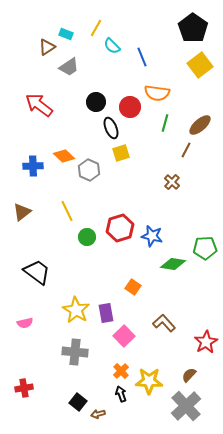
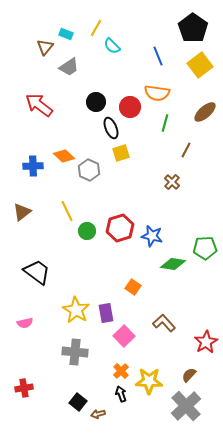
brown triangle at (47, 47): moved 2 px left; rotated 18 degrees counterclockwise
blue line at (142, 57): moved 16 px right, 1 px up
brown ellipse at (200, 125): moved 5 px right, 13 px up
green circle at (87, 237): moved 6 px up
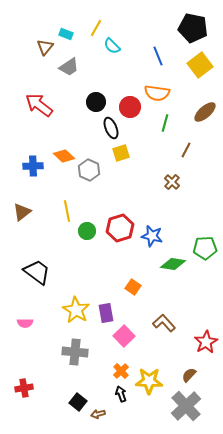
black pentagon at (193, 28): rotated 24 degrees counterclockwise
yellow line at (67, 211): rotated 15 degrees clockwise
pink semicircle at (25, 323): rotated 14 degrees clockwise
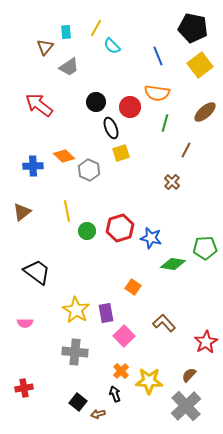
cyan rectangle at (66, 34): moved 2 px up; rotated 64 degrees clockwise
blue star at (152, 236): moved 1 px left, 2 px down
black arrow at (121, 394): moved 6 px left
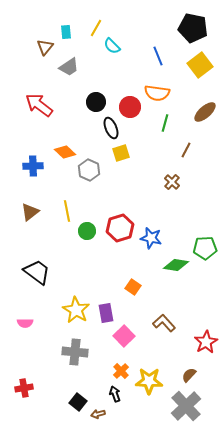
orange diamond at (64, 156): moved 1 px right, 4 px up
brown triangle at (22, 212): moved 8 px right
green diamond at (173, 264): moved 3 px right, 1 px down
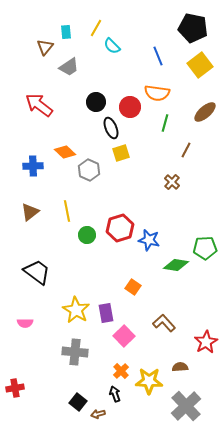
green circle at (87, 231): moved 4 px down
blue star at (151, 238): moved 2 px left, 2 px down
brown semicircle at (189, 375): moved 9 px left, 8 px up; rotated 42 degrees clockwise
red cross at (24, 388): moved 9 px left
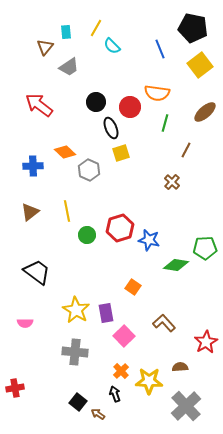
blue line at (158, 56): moved 2 px right, 7 px up
brown arrow at (98, 414): rotated 48 degrees clockwise
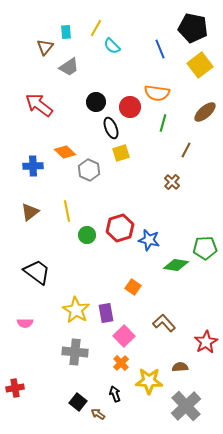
green line at (165, 123): moved 2 px left
orange cross at (121, 371): moved 8 px up
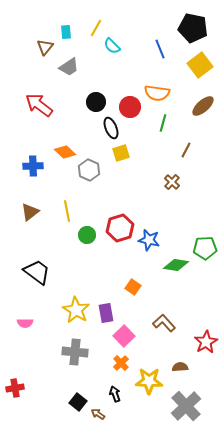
brown ellipse at (205, 112): moved 2 px left, 6 px up
